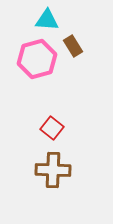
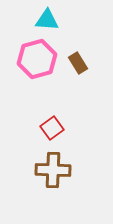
brown rectangle: moved 5 px right, 17 px down
red square: rotated 15 degrees clockwise
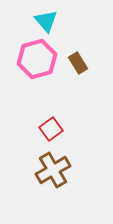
cyan triangle: moved 1 px left, 1 px down; rotated 45 degrees clockwise
red square: moved 1 px left, 1 px down
brown cross: rotated 32 degrees counterclockwise
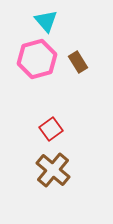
brown rectangle: moved 1 px up
brown cross: rotated 20 degrees counterclockwise
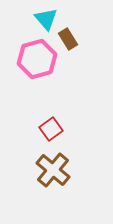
cyan triangle: moved 2 px up
brown rectangle: moved 10 px left, 23 px up
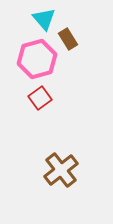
cyan triangle: moved 2 px left
red square: moved 11 px left, 31 px up
brown cross: moved 8 px right; rotated 12 degrees clockwise
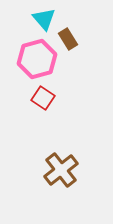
red square: moved 3 px right; rotated 20 degrees counterclockwise
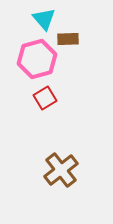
brown rectangle: rotated 60 degrees counterclockwise
red square: moved 2 px right; rotated 25 degrees clockwise
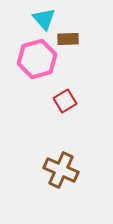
red square: moved 20 px right, 3 px down
brown cross: rotated 28 degrees counterclockwise
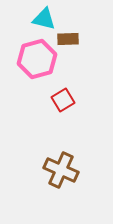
cyan triangle: rotated 35 degrees counterclockwise
red square: moved 2 px left, 1 px up
